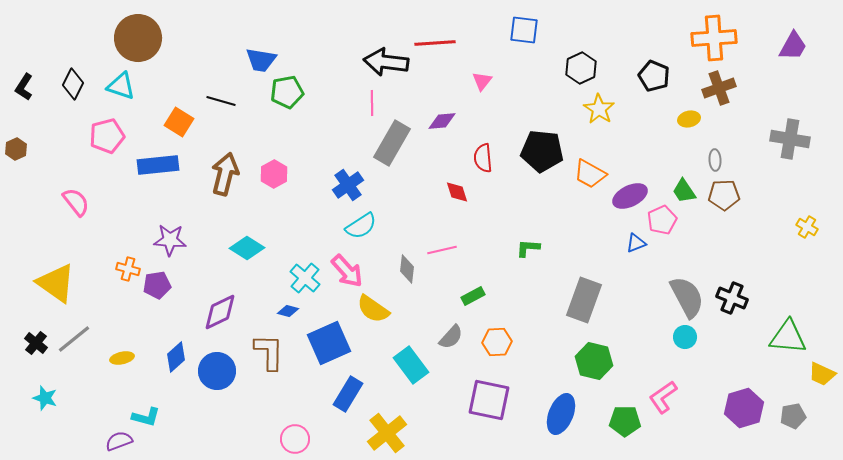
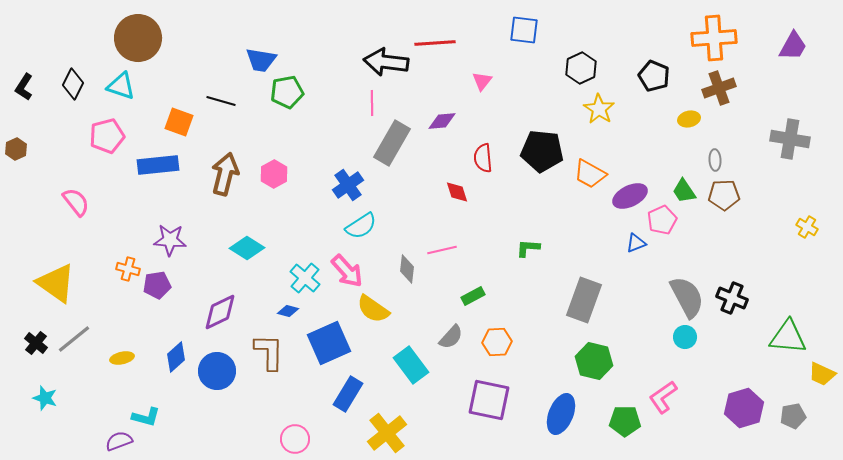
orange square at (179, 122): rotated 12 degrees counterclockwise
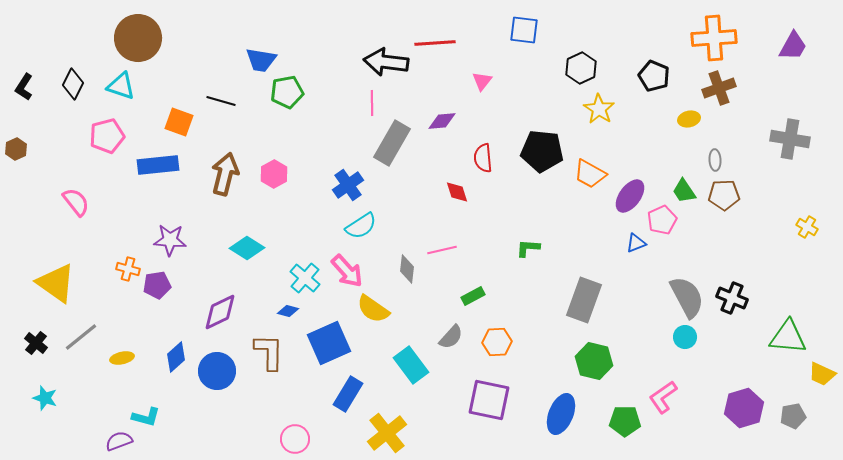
purple ellipse at (630, 196): rotated 28 degrees counterclockwise
gray line at (74, 339): moved 7 px right, 2 px up
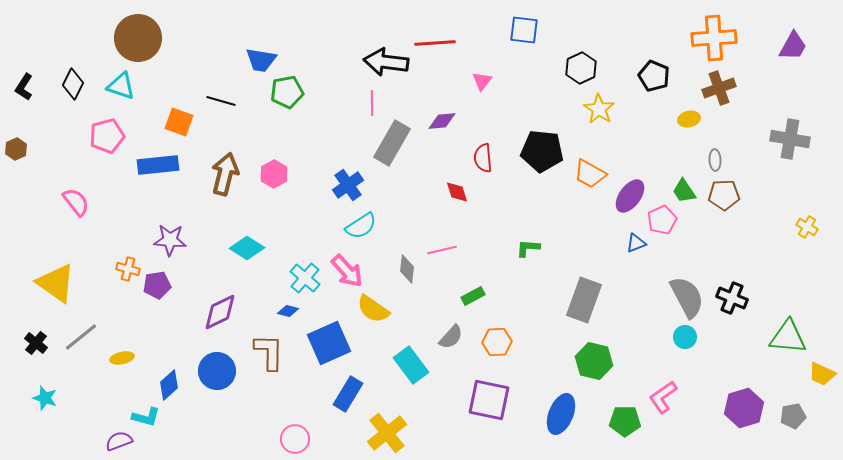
blue diamond at (176, 357): moved 7 px left, 28 px down
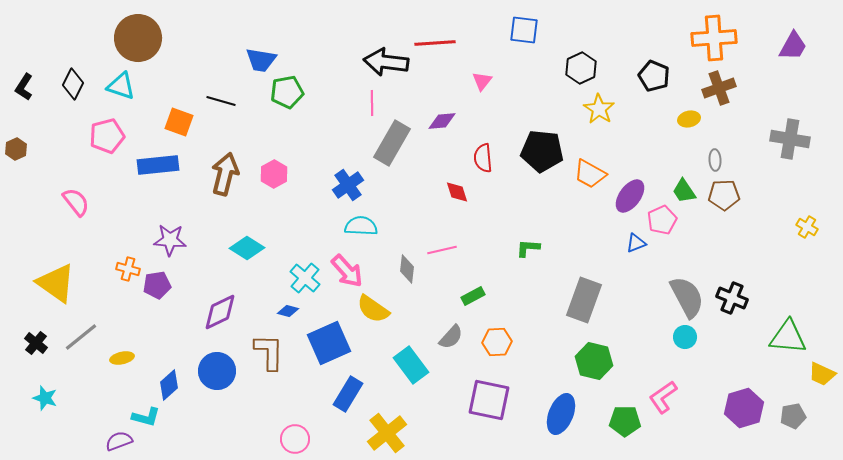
cyan semicircle at (361, 226): rotated 144 degrees counterclockwise
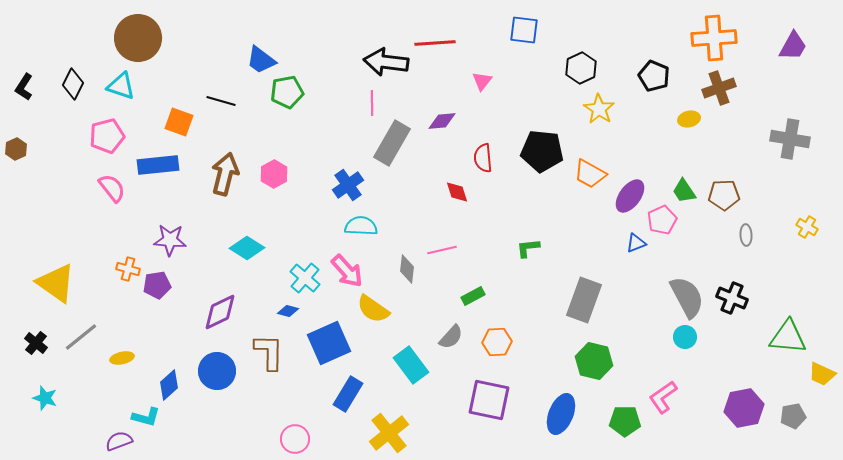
blue trapezoid at (261, 60): rotated 28 degrees clockwise
gray ellipse at (715, 160): moved 31 px right, 75 px down
pink semicircle at (76, 202): moved 36 px right, 14 px up
green L-shape at (528, 248): rotated 10 degrees counterclockwise
purple hexagon at (744, 408): rotated 6 degrees clockwise
yellow cross at (387, 433): moved 2 px right
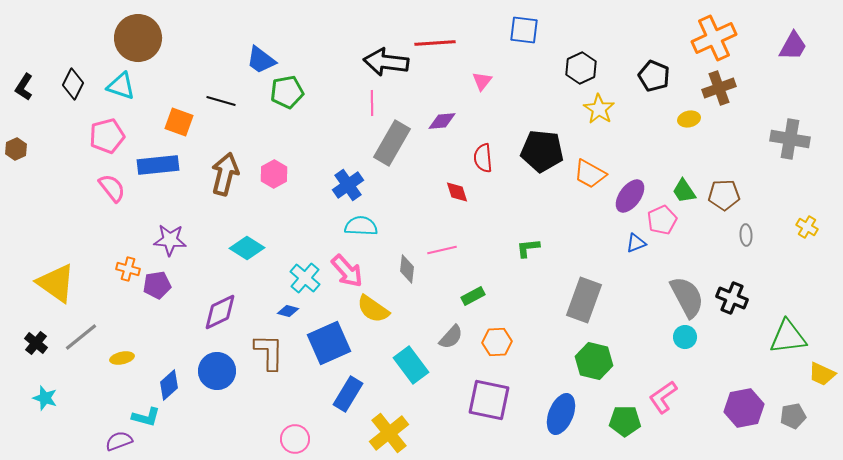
orange cross at (714, 38): rotated 21 degrees counterclockwise
green triangle at (788, 337): rotated 12 degrees counterclockwise
